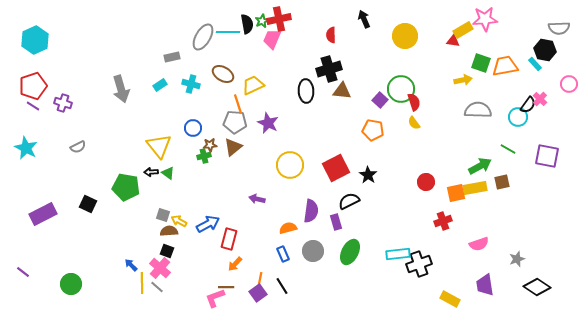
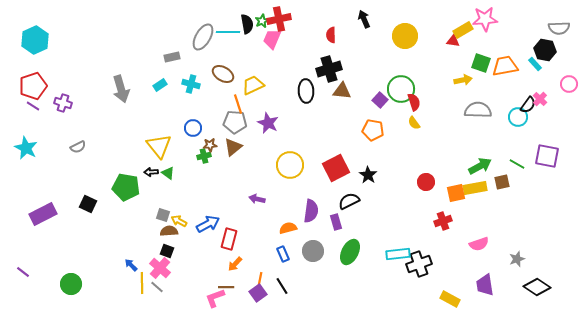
green line at (508, 149): moved 9 px right, 15 px down
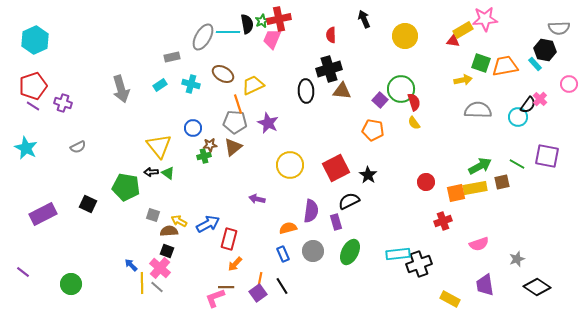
gray square at (163, 215): moved 10 px left
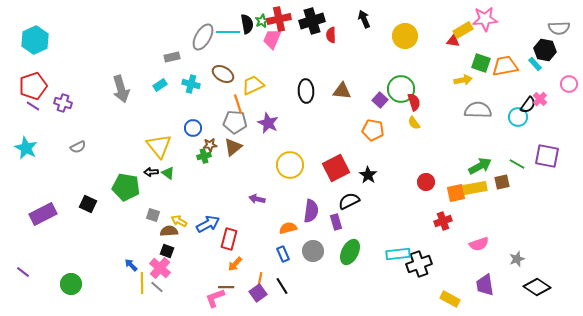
black cross at (329, 69): moved 17 px left, 48 px up
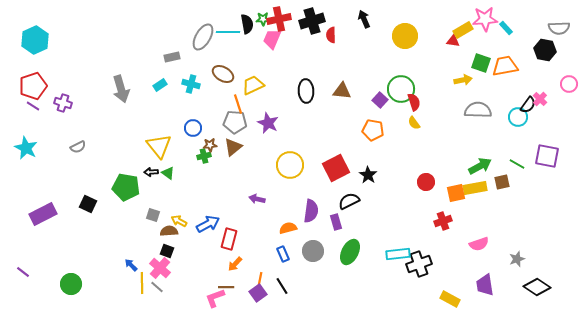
green star at (262, 21): moved 1 px right, 2 px up; rotated 24 degrees clockwise
cyan rectangle at (535, 64): moved 29 px left, 36 px up
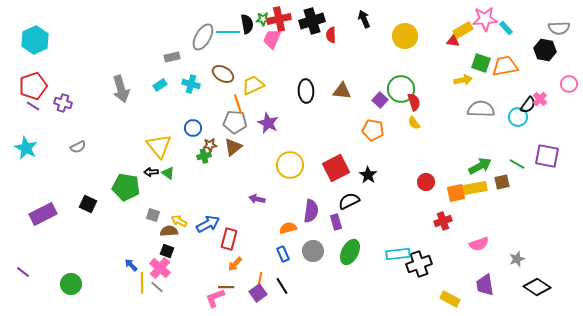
gray semicircle at (478, 110): moved 3 px right, 1 px up
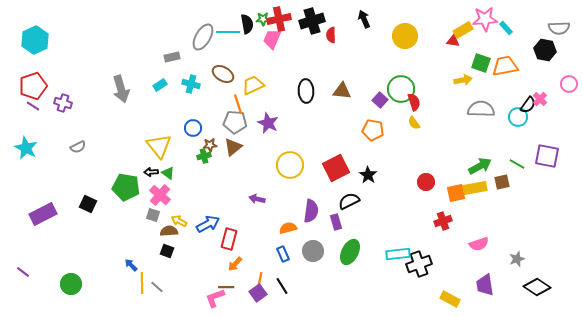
pink cross at (160, 268): moved 73 px up
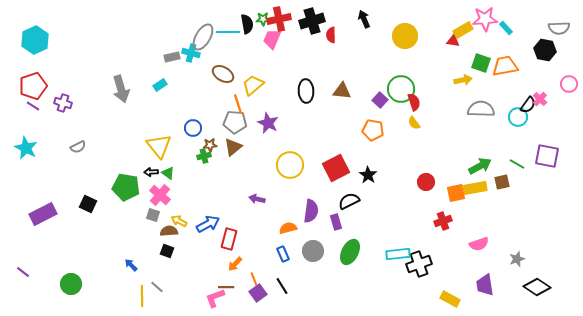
cyan cross at (191, 84): moved 31 px up
yellow trapezoid at (253, 85): rotated 15 degrees counterclockwise
orange line at (260, 279): moved 6 px left; rotated 32 degrees counterclockwise
yellow line at (142, 283): moved 13 px down
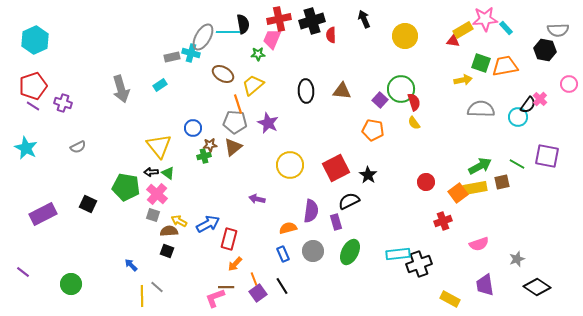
green star at (263, 19): moved 5 px left, 35 px down
black semicircle at (247, 24): moved 4 px left
gray semicircle at (559, 28): moved 1 px left, 2 px down
orange square at (456, 193): moved 2 px right; rotated 24 degrees counterclockwise
pink cross at (160, 195): moved 3 px left, 1 px up
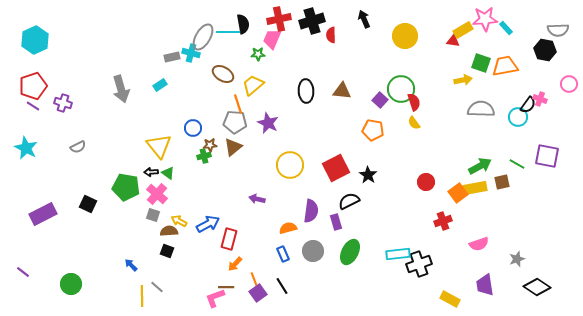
pink cross at (540, 99): rotated 24 degrees counterclockwise
